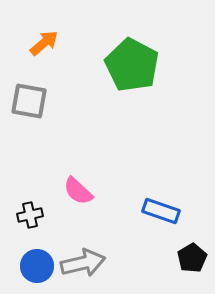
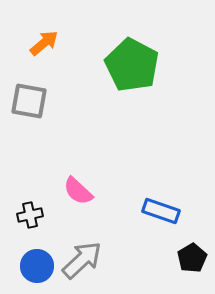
gray arrow: moved 1 px left, 3 px up; rotated 30 degrees counterclockwise
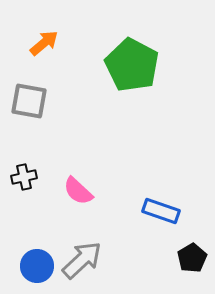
black cross: moved 6 px left, 38 px up
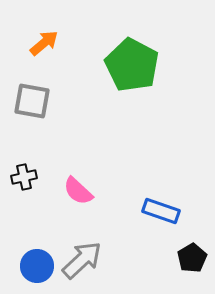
gray square: moved 3 px right
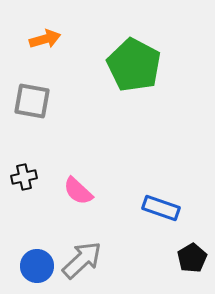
orange arrow: moved 1 px right, 4 px up; rotated 24 degrees clockwise
green pentagon: moved 2 px right
blue rectangle: moved 3 px up
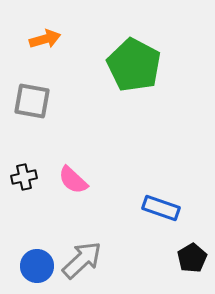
pink semicircle: moved 5 px left, 11 px up
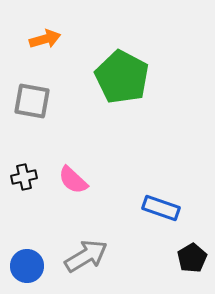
green pentagon: moved 12 px left, 12 px down
gray arrow: moved 4 px right, 4 px up; rotated 12 degrees clockwise
blue circle: moved 10 px left
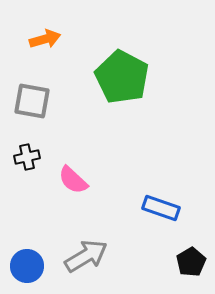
black cross: moved 3 px right, 20 px up
black pentagon: moved 1 px left, 4 px down
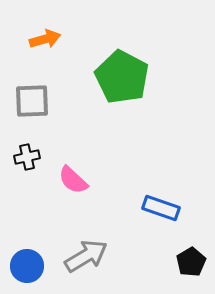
gray square: rotated 12 degrees counterclockwise
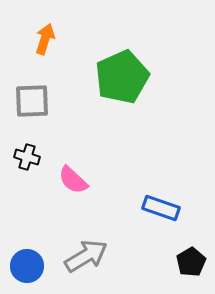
orange arrow: rotated 56 degrees counterclockwise
green pentagon: rotated 20 degrees clockwise
black cross: rotated 30 degrees clockwise
